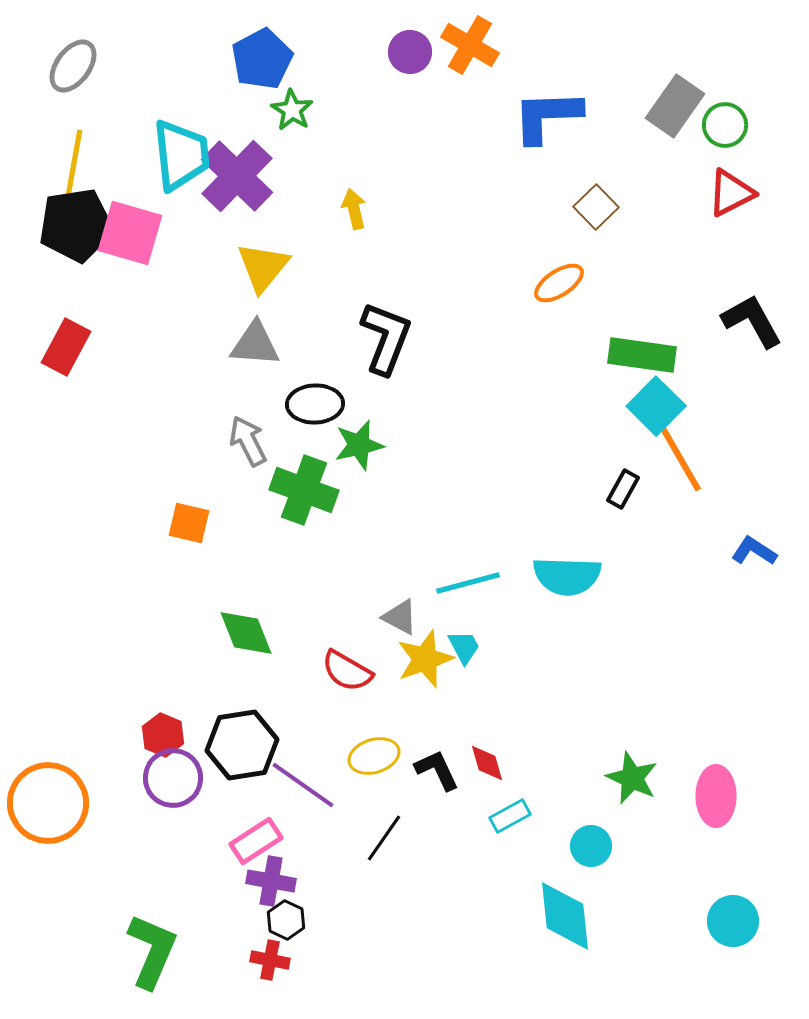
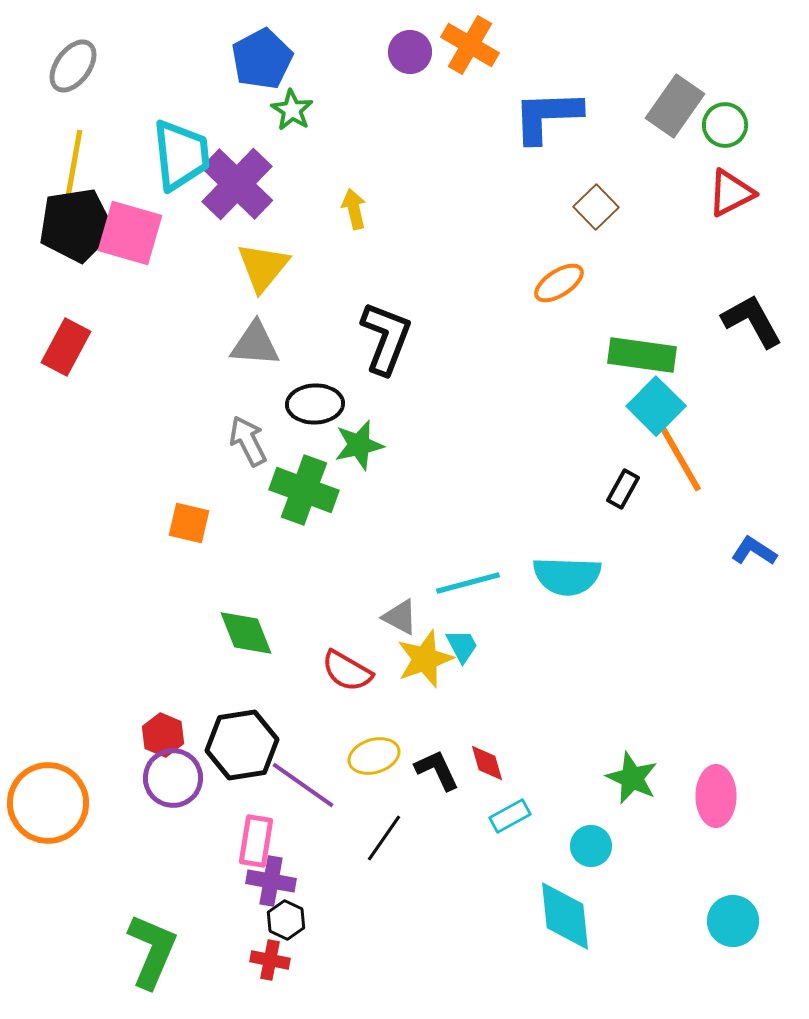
purple cross at (237, 176): moved 8 px down
cyan trapezoid at (464, 647): moved 2 px left, 1 px up
pink rectangle at (256, 841): rotated 48 degrees counterclockwise
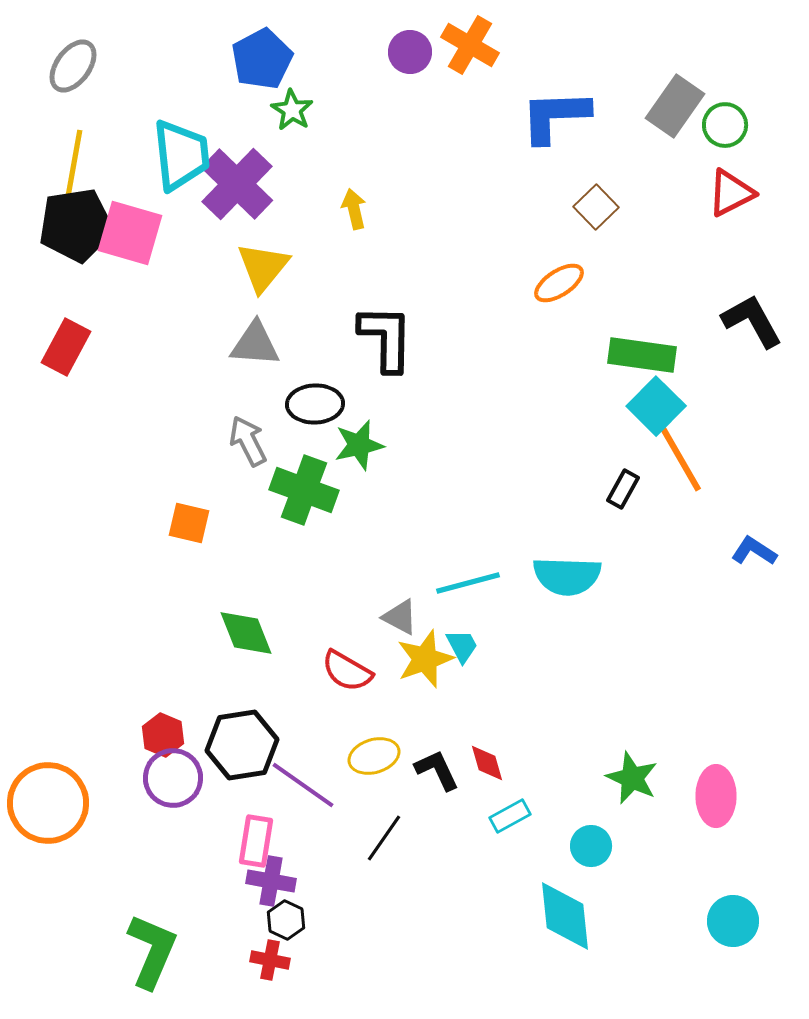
blue L-shape at (547, 116): moved 8 px right
black L-shape at (386, 338): rotated 20 degrees counterclockwise
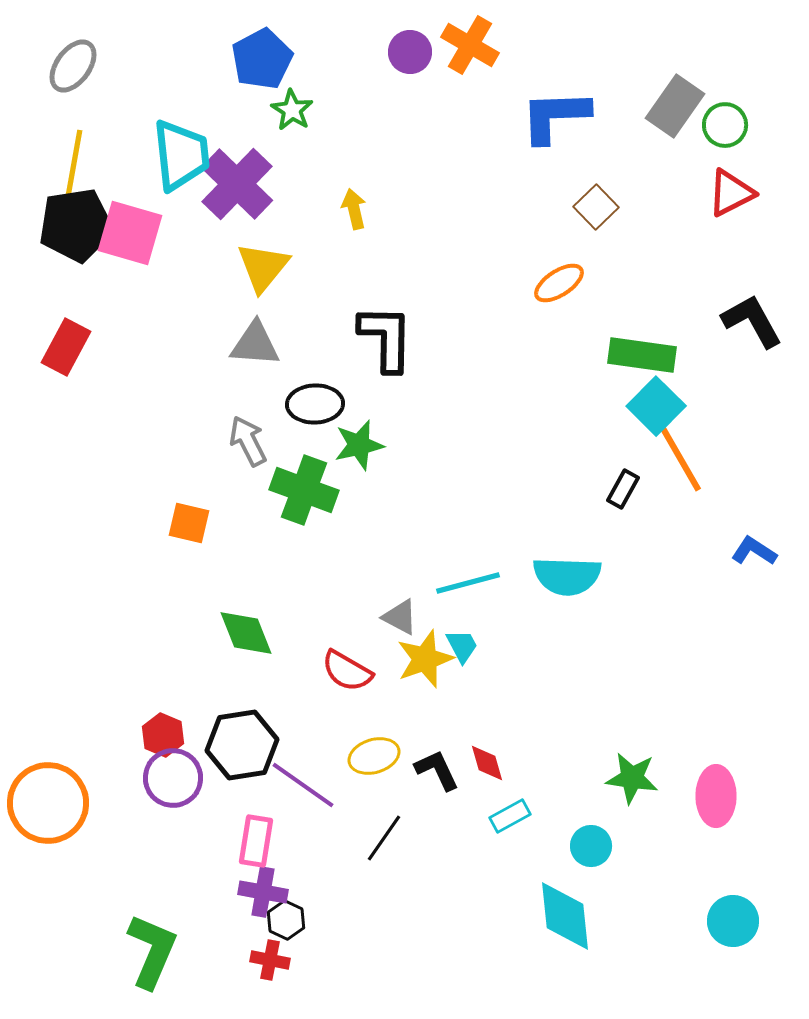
green star at (632, 778): rotated 16 degrees counterclockwise
purple cross at (271, 881): moved 8 px left, 11 px down
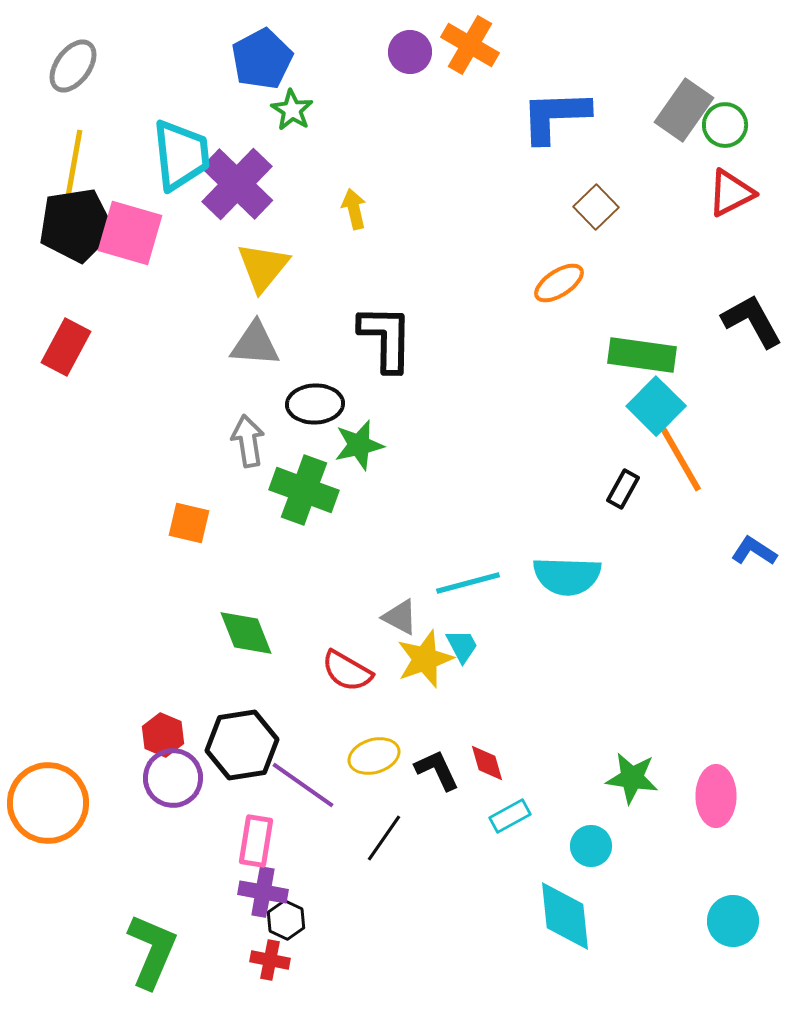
gray rectangle at (675, 106): moved 9 px right, 4 px down
gray arrow at (248, 441): rotated 18 degrees clockwise
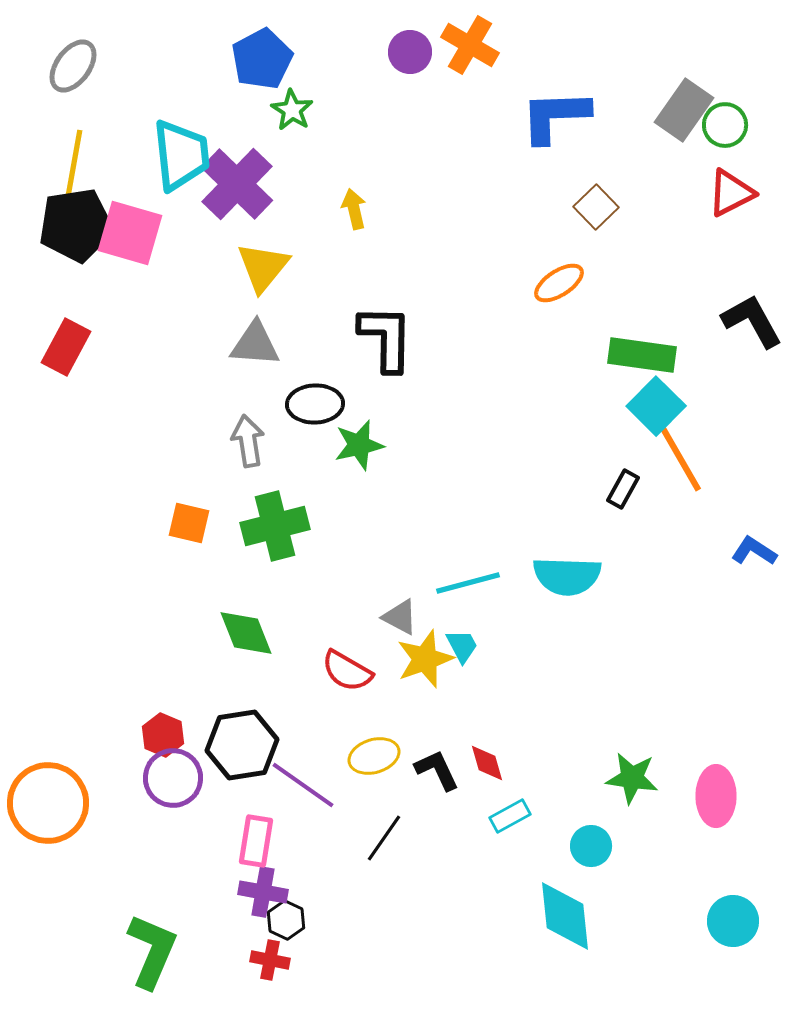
green cross at (304, 490): moved 29 px left, 36 px down; rotated 34 degrees counterclockwise
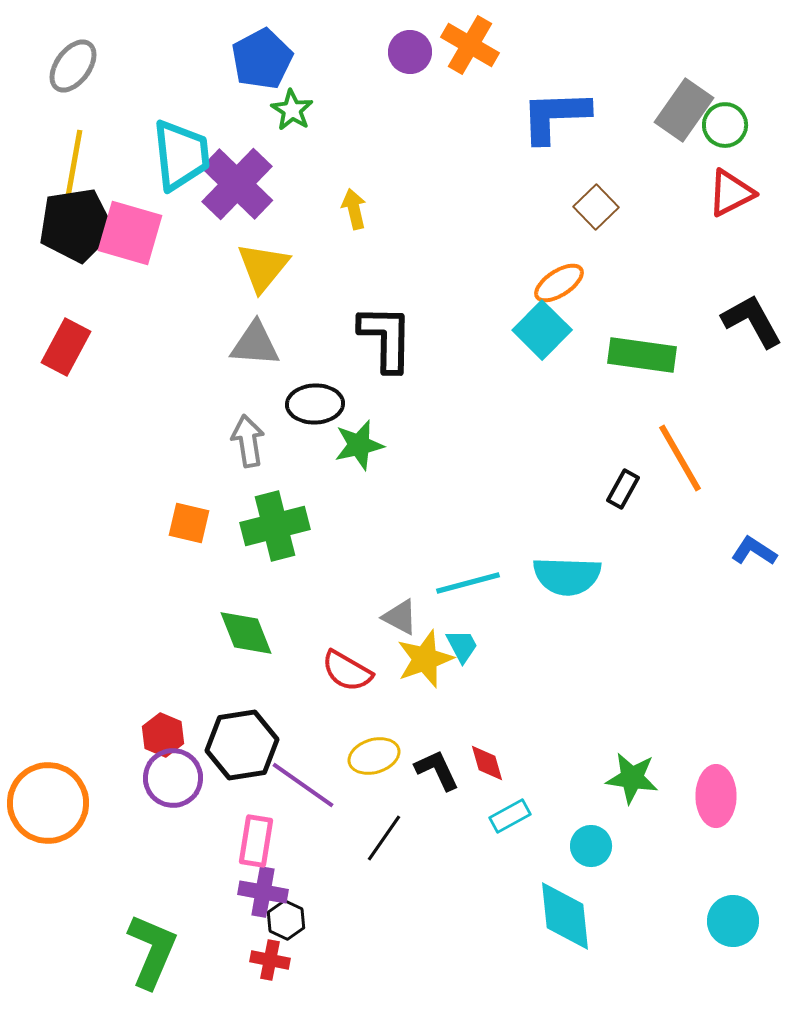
cyan square at (656, 406): moved 114 px left, 76 px up
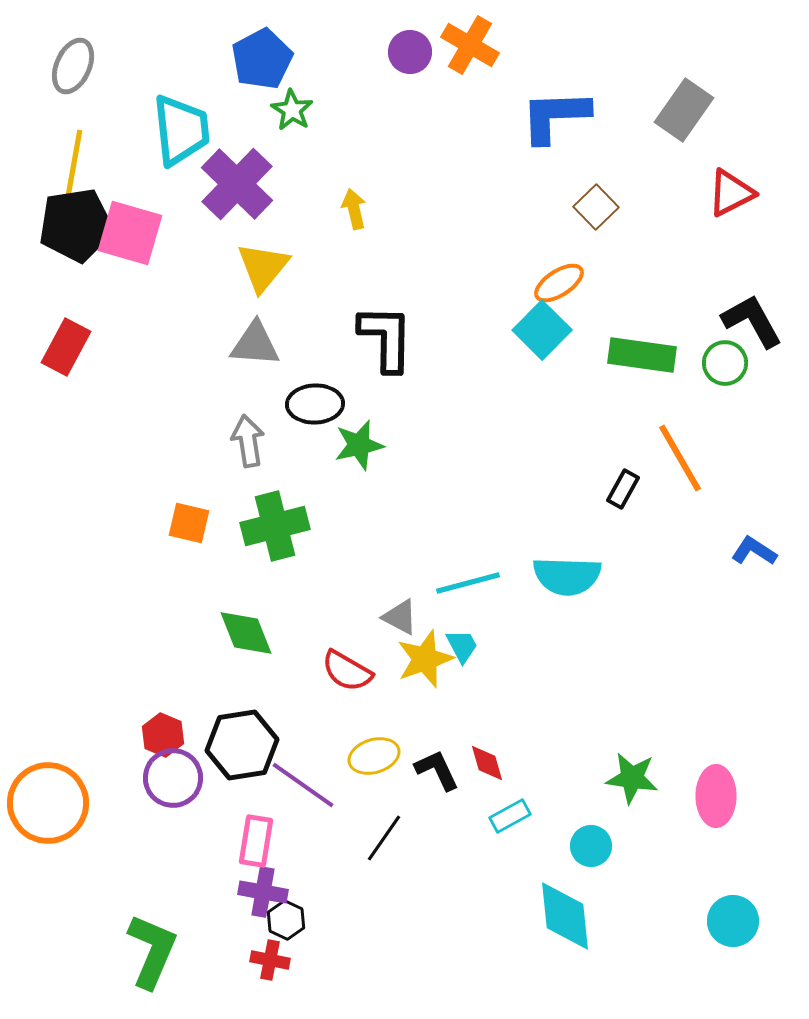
gray ellipse at (73, 66): rotated 12 degrees counterclockwise
green circle at (725, 125): moved 238 px down
cyan trapezoid at (181, 155): moved 25 px up
